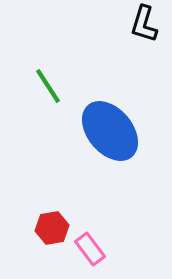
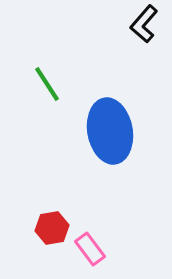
black L-shape: rotated 24 degrees clockwise
green line: moved 1 px left, 2 px up
blue ellipse: rotated 30 degrees clockwise
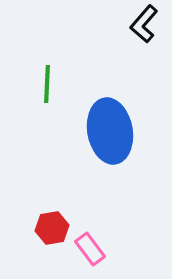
green line: rotated 36 degrees clockwise
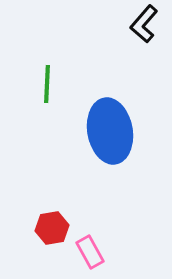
pink rectangle: moved 3 px down; rotated 8 degrees clockwise
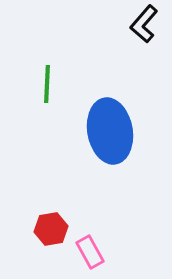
red hexagon: moved 1 px left, 1 px down
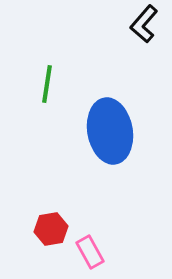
green line: rotated 6 degrees clockwise
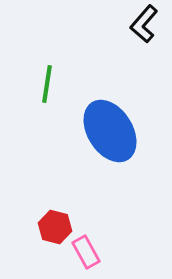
blue ellipse: rotated 22 degrees counterclockwise
red hexagon: moved 4 px right, 2 px up; rotated 24 degrees clockwise
pink rectangle: moved 4 px left
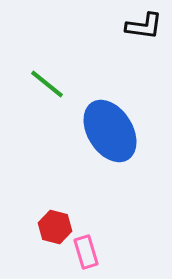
black L-shape: moved 2 px down; rotated 123 degrees counterclockwise
green line: rotated 60 degrees counterclockwise
pink rectangle: rotated 12 degrees clockwise
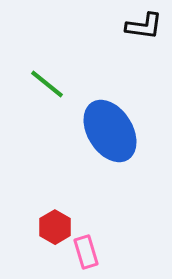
red hexagon: rotated 16 degrees clockwise
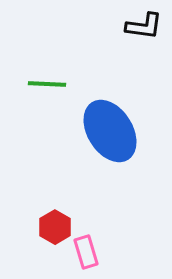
green line: rotated 36 degrees counterclockwise
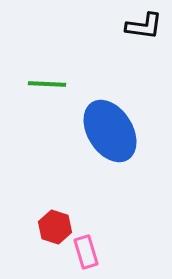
red hexagon: rotated 12 degrees counterclockwise
